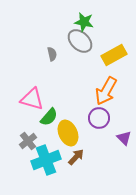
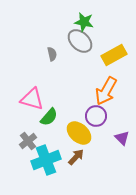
purple circle: moved 3 px left, 2 px up
yellow ellipse: moved 11 px right; rotated 25 degrees counterclockwise
purple triangle: moved 2 px left
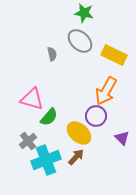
green star: moved 9 px up
yellow rectangle: rotated 55 degrees clockwise
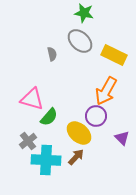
cyan cross: rotated 24 degrees clockwise
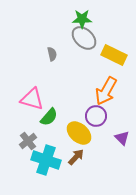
green star: moved 2 px left, 6 px down; rotated 12 degrees counterclockwise
gray ellipse: moved 4 px right, 3 px up
cyan cross: rotated 16 degrees clockwise
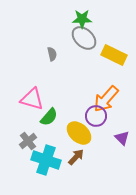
orange arrow: moved 8 px down; rotated 12 degrees clockwise
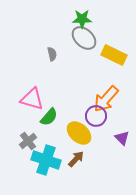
brown arrow: moved 2 px down
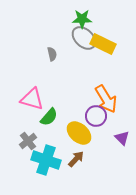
yellow rectangle: moved 11 px left, 11 px up
orange arrow: rotated 72 degrees counterclockwise
